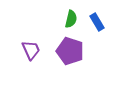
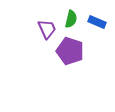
blue rectangle: rotated 36 degrees counterclockwise
purple trapezoid: moved 16 px right, 21 px up
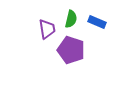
purple trapezoid: rotated 15 degrees clockwise
purple pentagon: moved 1 px right, 1 px up
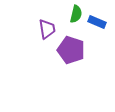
green semicircle: moved 5 px right, 5 px up
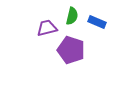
green semicircle: moved 4 px left, 2 px down
purple trapezoid: moved 1 px up; rotated 95 degrees counterclockwise
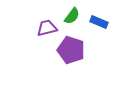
green semicircle: rotated 24 degrees clockwise
blue rectangle: moved 2 px right
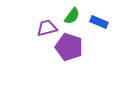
purple pentagon: moved 2 px left, 3 px up
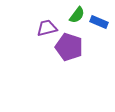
green semicircle: moved 5 px right, 1 px up
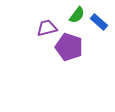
blue rectangle: rotated 18 degrees clockwise
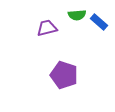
green semicircle: rotated 48 degrees clockwise
purple pentagon: moved 5 px left, 28 px down
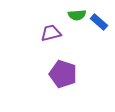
purple trapezoid: moved 4 px right, 5 px down
purple pentagon: moved 1 px left, 1 px up
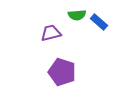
purple pentagon: moved 1 px left, 2 px up
